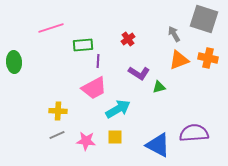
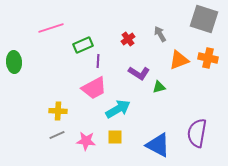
gray arrow: moved 14 px left
green rectangle: rotated 18 degrees counterclockwise
purple semicircle: moved 3 px right; rotated 76 degrees counterclockwise
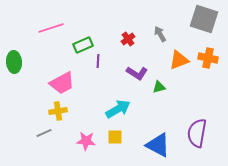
purple L-shape: moved 2 px left
pink trapezoid: moved 32 px left, 5 px up
yellow cross: rotated 12 degrees counterclockwise
gray line: moved 13 px left, 2 px up
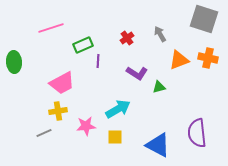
red cross: moved 1 px left, 1 px up
purple semicircle: rotated 16 degrees counterclockwise
pink star: moved 15 px up; rotated 12 degrees counterclockwise
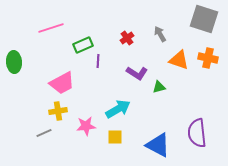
orange triangle: rotated 40 degrees clockwise
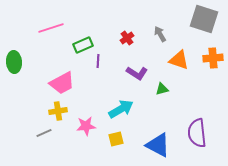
orange cross: moved 5 px right; rotated 18 degrees counterclockwise
green triangle: moved 3 px right, 2 px down
cyan arrow: moved 3 px right
yellow square: moved 1 px right, 2 px down; rotated 14 degrees counterclockwise
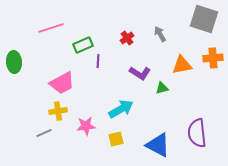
orange triangle: moved 3 px right, 5 px down; rotated 30 degrees counterclockwise
purple L-shape: moved 3 px right
green triangle: moved 1 px up
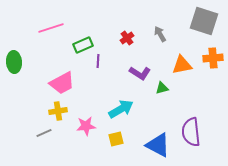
gray square: moved 2 px down
purple semicircle: moved 6 px left, 1 px up
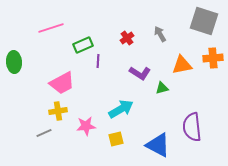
purple semicircle: moved 1 px right, 5 px up
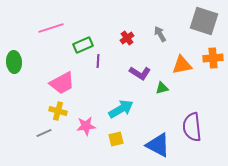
yellow cross: rotated 24 degrees clockwise
